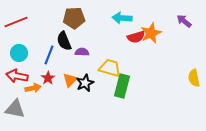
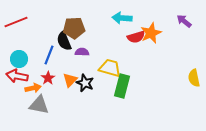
brown pentagon: moved 10 px down
cyan circle: moved 6 px down
black star: rotated 24 degrees counterclockwise
gray triangle: moved 24 px right, 4 px up
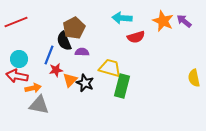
brown pentagon: rotated 25 degrees counterclockwise
orange star: moved 12 px right, 12 px up; rotated 25 degrees counterclockwise
red star: moved 8 px right, 8 px up; rotated 24 degrees clockwise
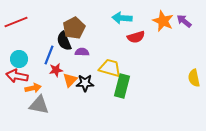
black star: rotated 24 degrees counterclockwise
